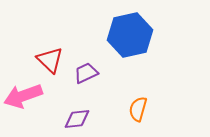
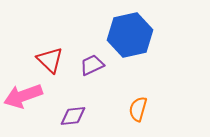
purple trapezoid: moved 6 px right, 8 px up
purple diamond: moved 4 px left, 3 px up
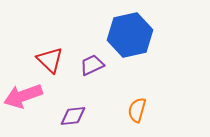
orange semicircle: moved 1 px left, 1 px down
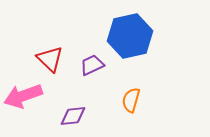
blue hexagon: moved 1 px down
red triangle: moved 1 px up
orange semicircle: moved 6 px left, 10 px up
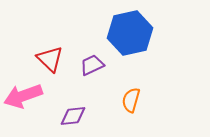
blue hexagon: moved 3 px up
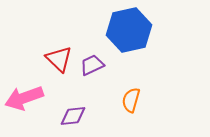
blue hexagon: moved 1 px left, 3 px up
red triangle: moved 9 px right
pink arrow: moved 1 px right, 2 px down
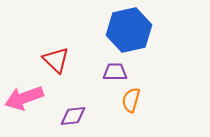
red triangle: moved 3 px left, 1 px down
purple trapezoid: moved 23 px right, 7 px down; rotated 25 degrees clockwise
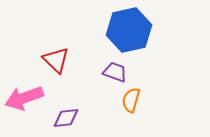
purple trapezoid: rotated 20 degrees clockwise
purple diamond: moved 7 px left, 2 px down
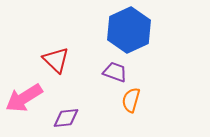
blue hexagon: rotated 12 degrees counterclockwise
pink arrow: rotated 12 degrees counterclockwise
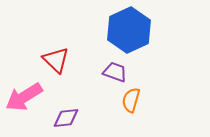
pink arrow: moved 1 px up
